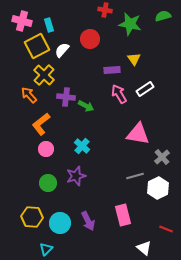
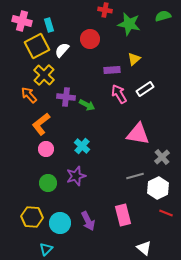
green star: moved 1 px left
yellow triangle: rotated 24 degrees clockwise
green arrow: moved 1 px right, 1 px up
red line: moved 16 px up
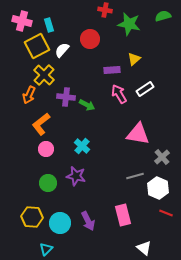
orange arrow: rotated 114 degrees counterclockwise
purple star: rotated 30 degrees clockwise
white hexagon: rotated 10 degrees counterclockwise
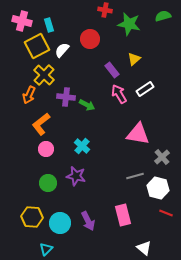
purple rectangle: rotated 56 degrees clockwise
white hexagon: rotated 10 degrees counterclockwise
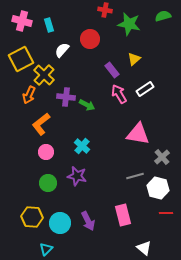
yellow square: moved 16 px left, 13 px down
pink circle: moved 3 px down
purple star: moved 1 px right
red line: rotated 24 degrees counterclockwise
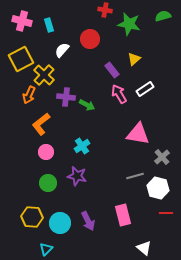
cyan cross: rotated 14 degrees clockwise
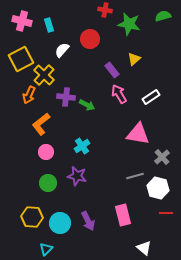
white rectangle: moved 6 px right, 8 px down
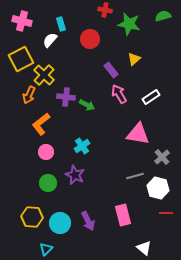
cyan rectangle: moved 12 px right, 1 px up
white semicircle: moved 12 px left, 10 px up
purple rectangle: moved 1 px left
purple star: moved 2 px left, 1 px up; rotated 12 degrees clockwise
